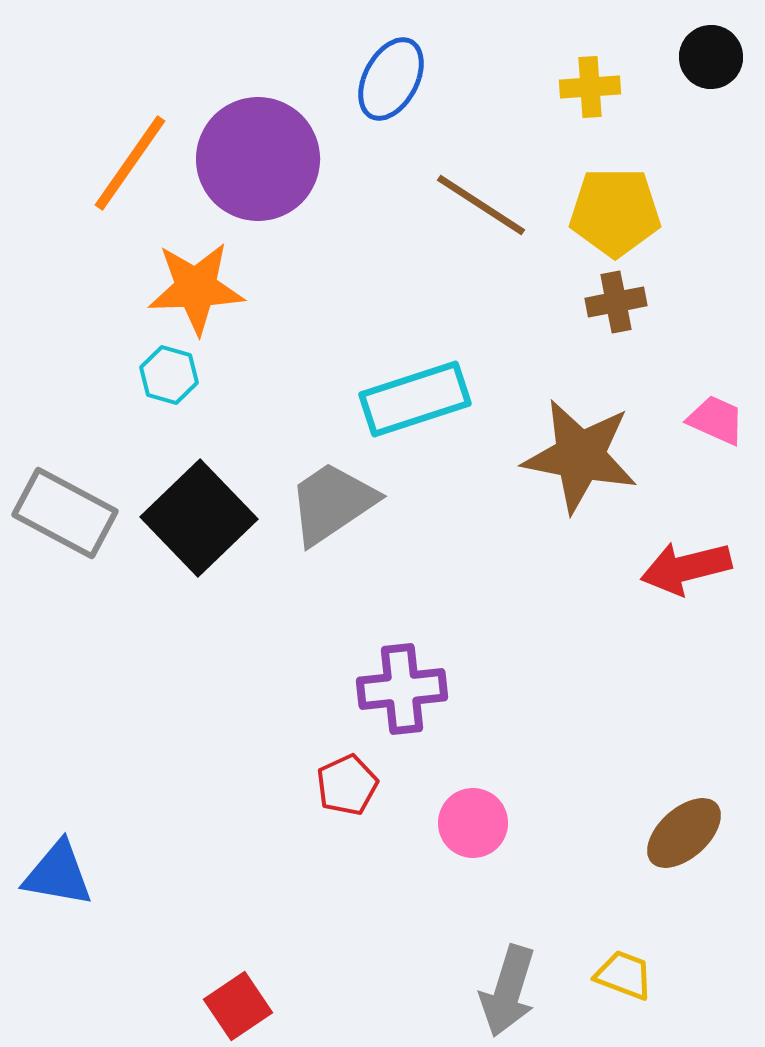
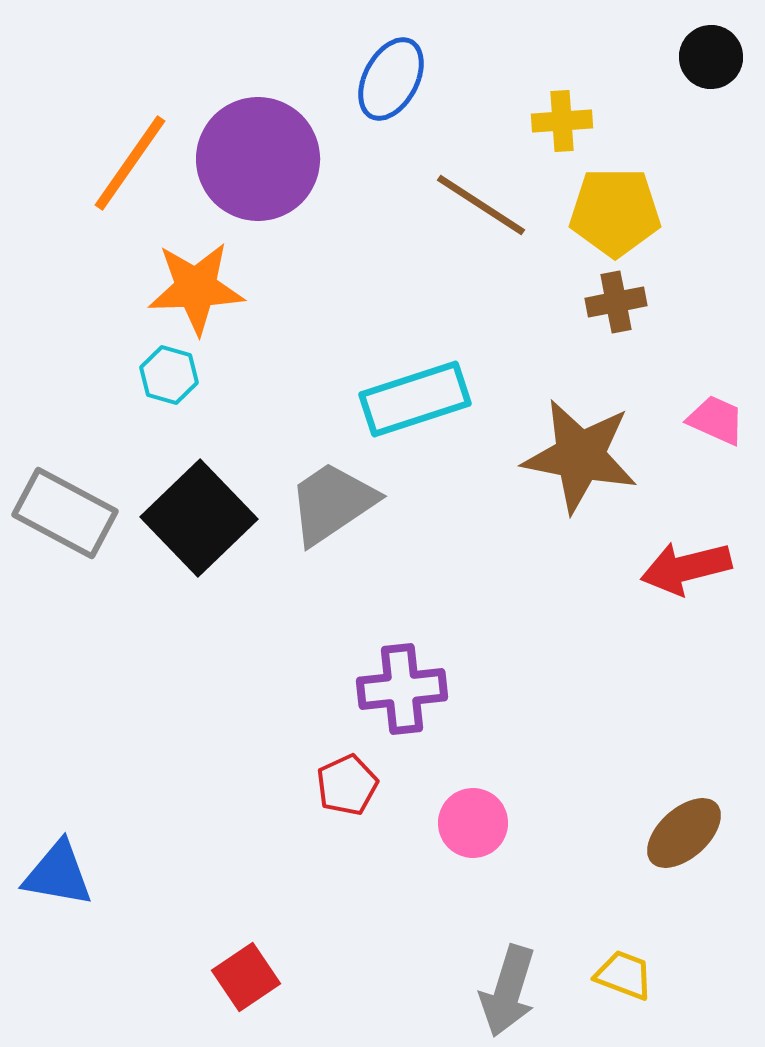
yellow cross: moved 28 px left, 34 px down
red square: moved 8 px right, 29 px up
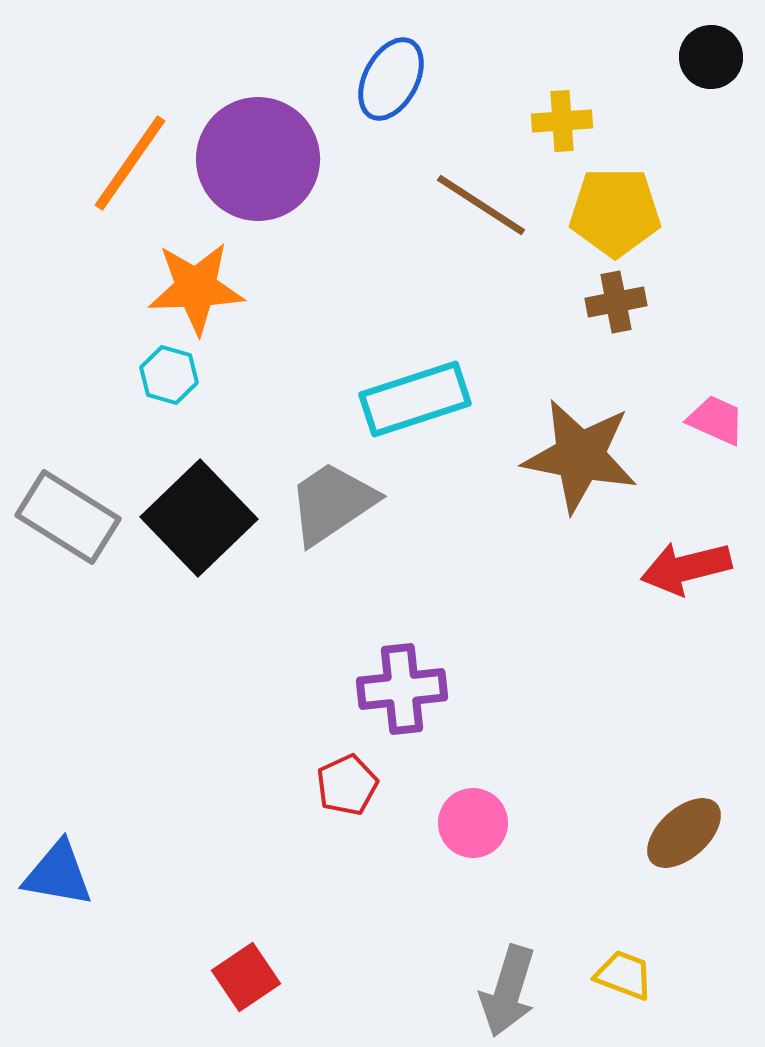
gray rectangle: moved 3 px right, 4 px down; rotated 4 degrees clockwise
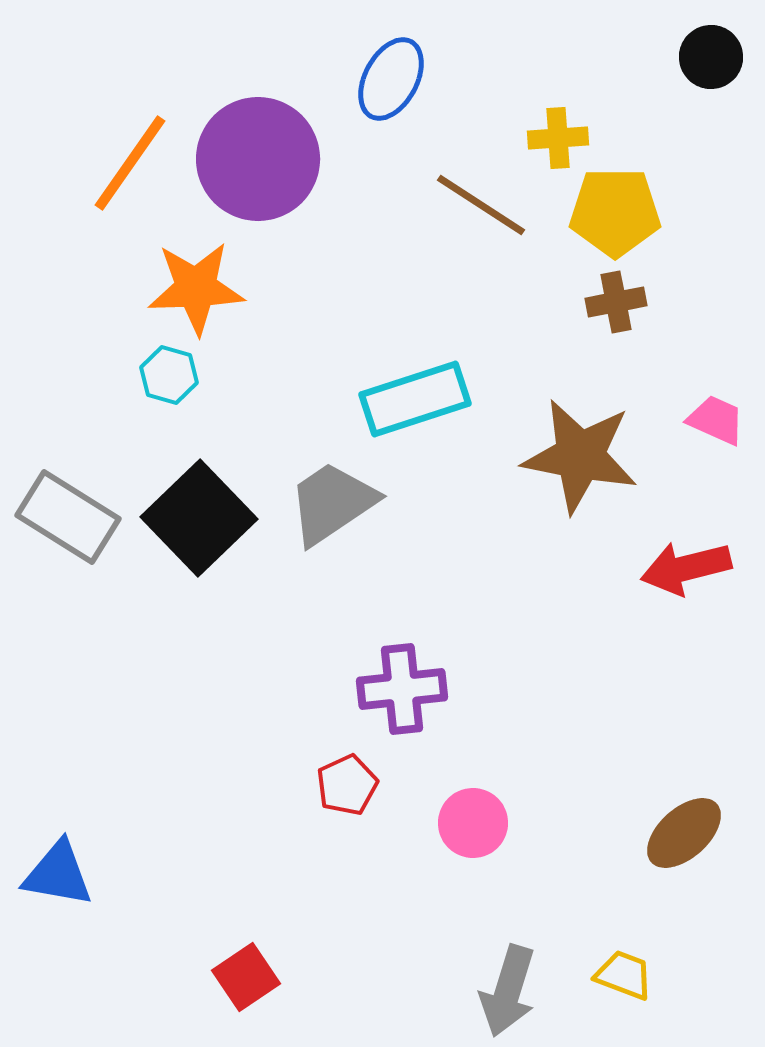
yellow cross: moved 4 px left, 17 px down
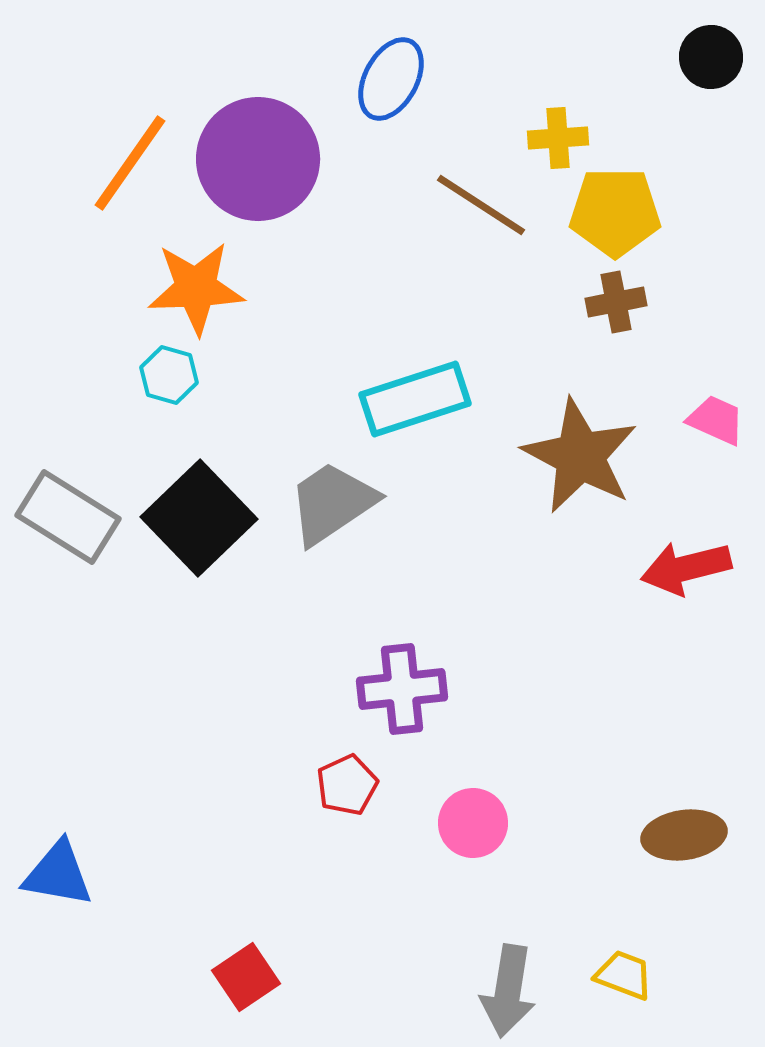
brown star: rotated 17 degrees clockwise
brown ellipse: moved 2 px down; rotated 34 degrees clockwise
gray arrow: rotated 8 degrees counterclockwise
